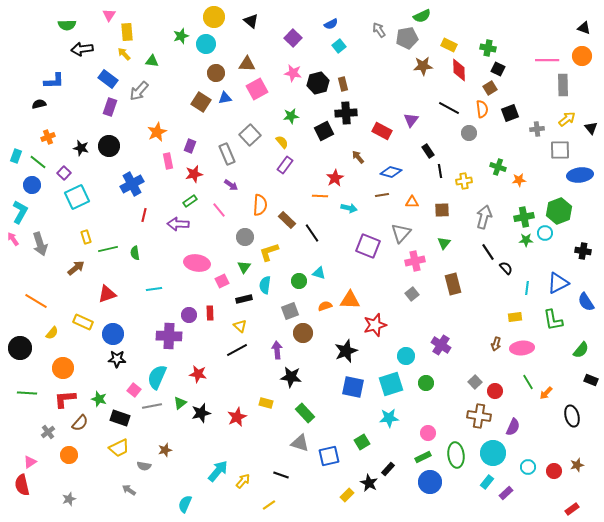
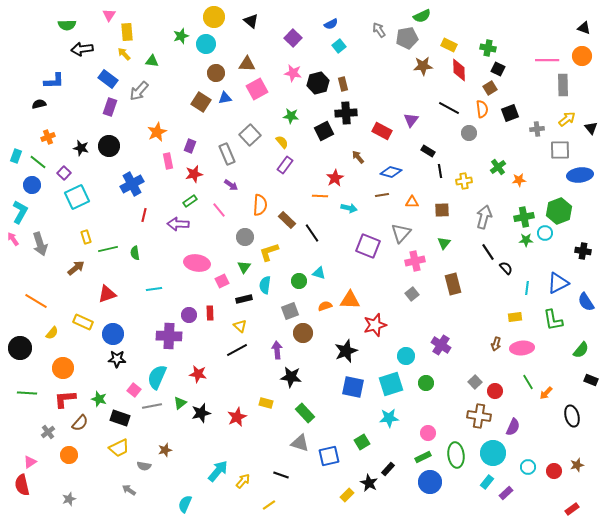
green star at (291, 116): rotated 14 degrees clockwise
black rectangle at (428, 151): rotated 24 degrees counterclockwise
green cross at (498, 167): rotated 35 degrees clockwise
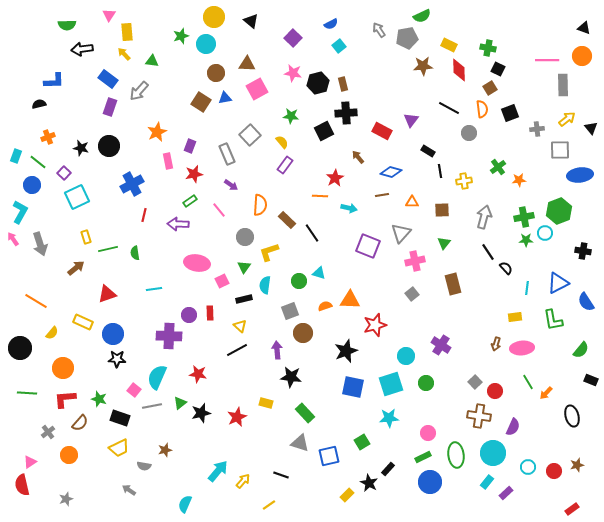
gray star at (69, 499): moved 3 px left
